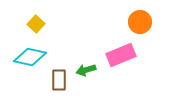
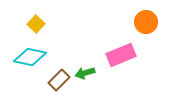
orange circle: moved 6 px right
green arrow: moved 1 px left, 3 px down
brown rectangle: rotated 45 degrees clockwise
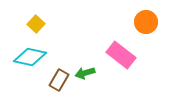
pink rectangle: rotated 60 degrees clockwise
brown rectangle: rotated 15 degrees counterclockwise
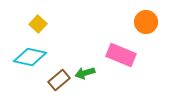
yellow square: moved 2 px right
pink rectangle: rotated 16 degrees counterclockwise
brown rectangle: rotated 20 degrees clockwise
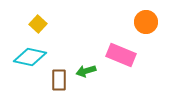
green arrow: moved 1 px right, 2 px up
brown rectangle: rotated 50 degrees counterclockwise
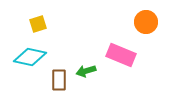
yellow square: rotated 30 degrees clockwise
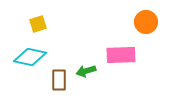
pink rectangle: rotated 24 degrees counterclockwise
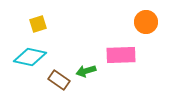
brown rectangle: rotated 55 degrees counterclockwise
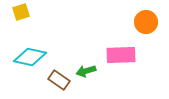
yellow square: moved 17 px left, 12 px up
